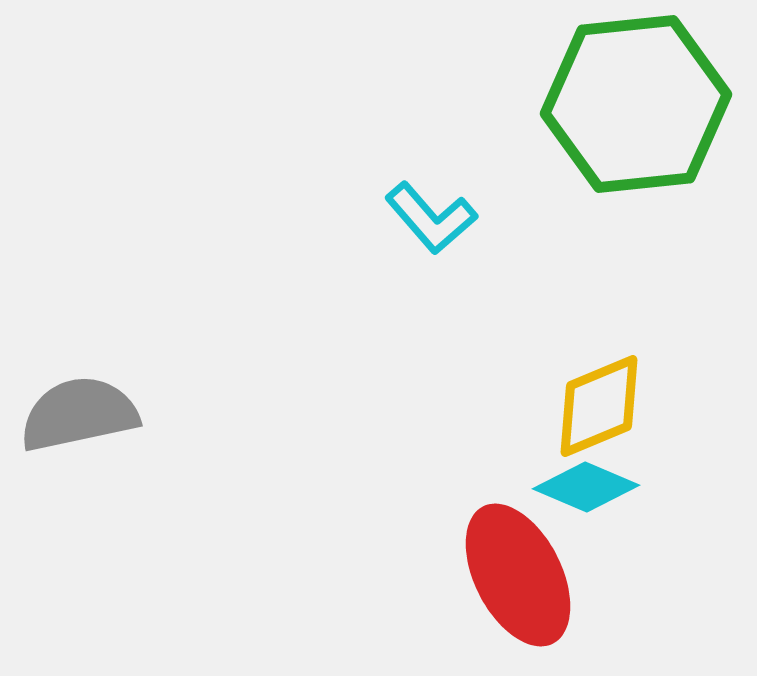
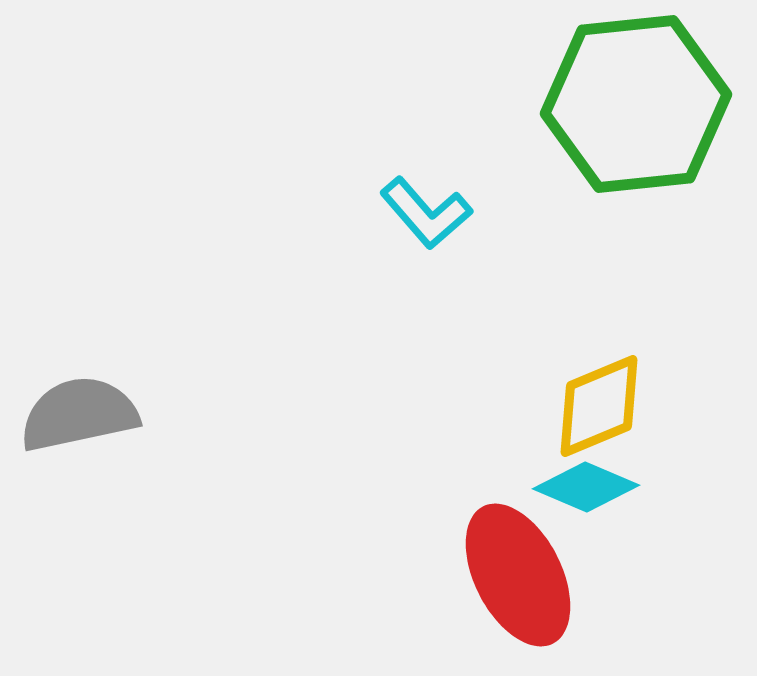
cyan L-shape: moved 5 px left, 5 px up
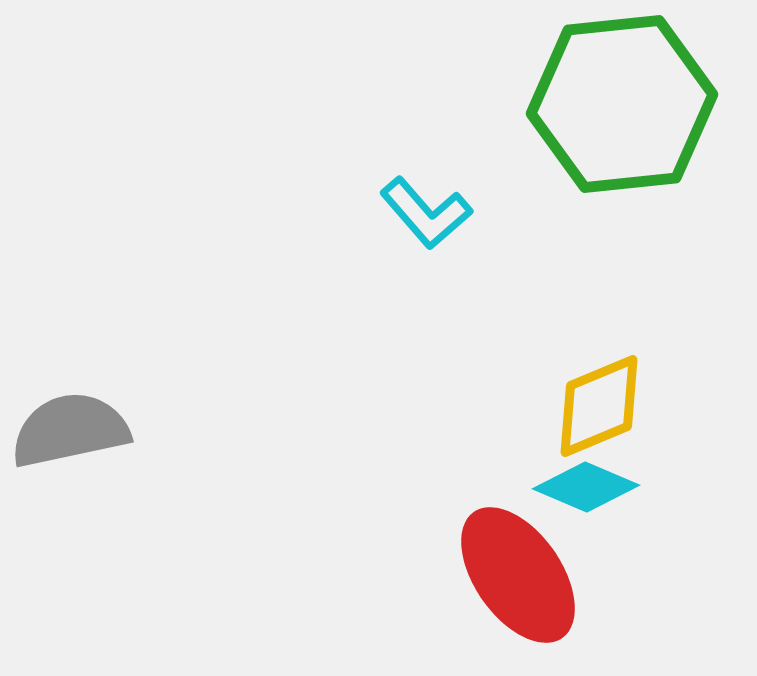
green hexagon: moved 14 px left
gray semicircle: moved 9 px left, 16 px down
red ellipse: rotated 8 degrees counterclockwise
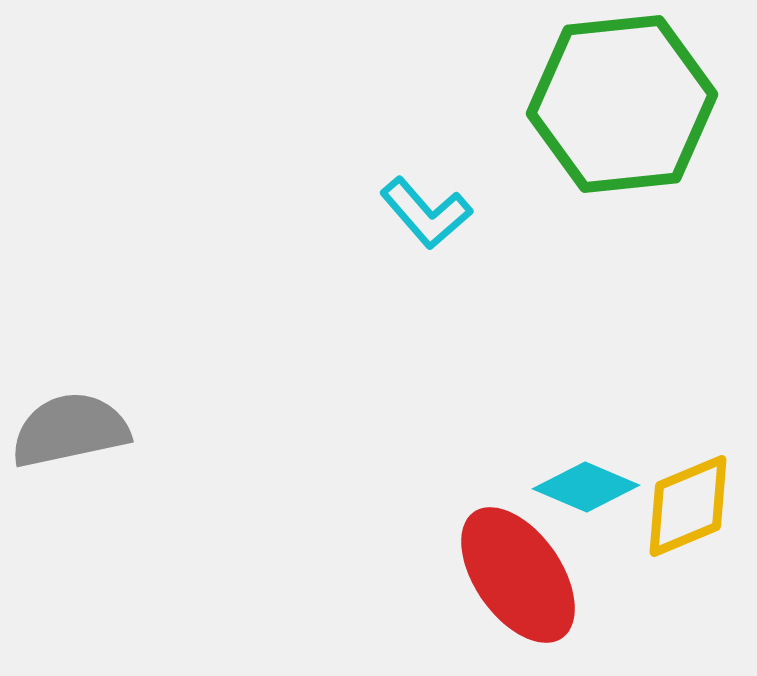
yellow diamond: moved 89 px right, 100 px down
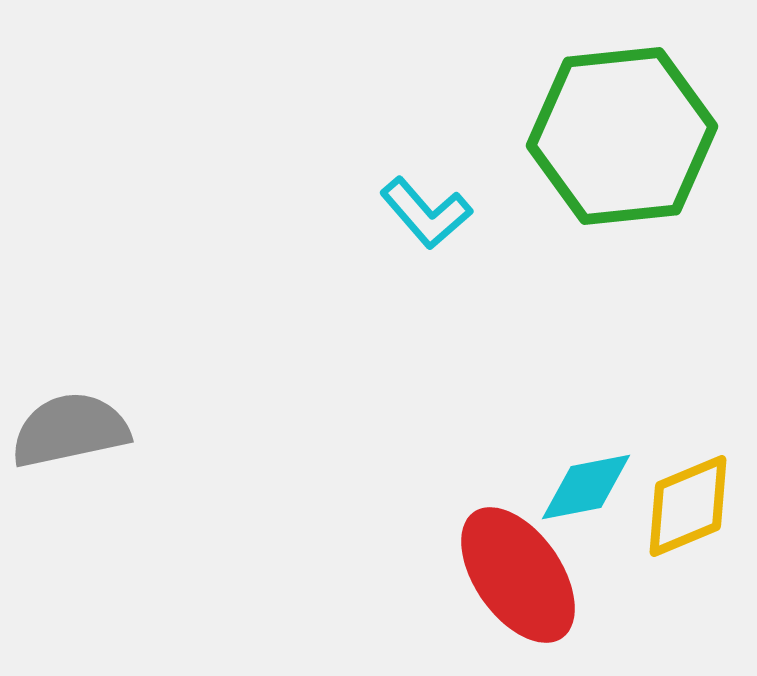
green hexagon: moved 32 px down
cyan diamond: rotated 34 degrees counterclockwise
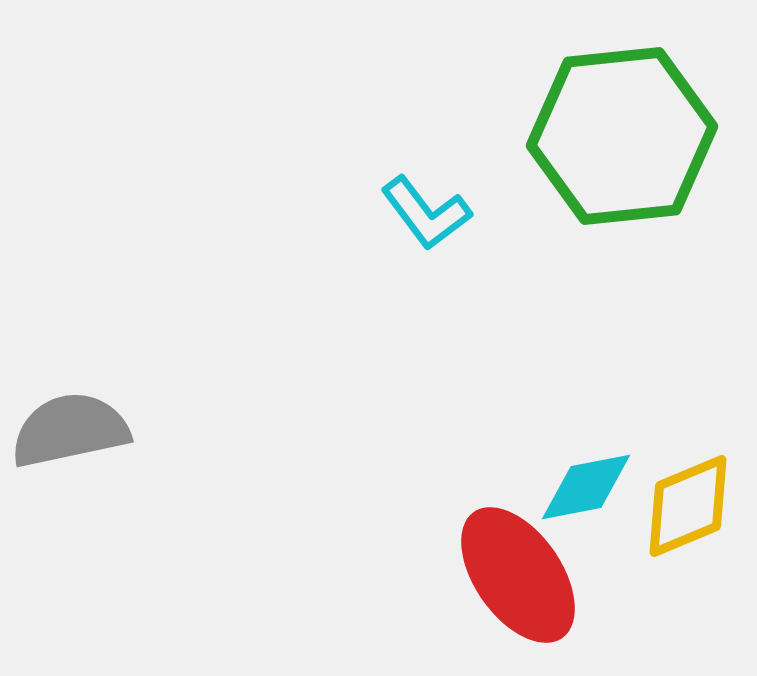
cyan L-shape: rotated 4 degrees clockwise
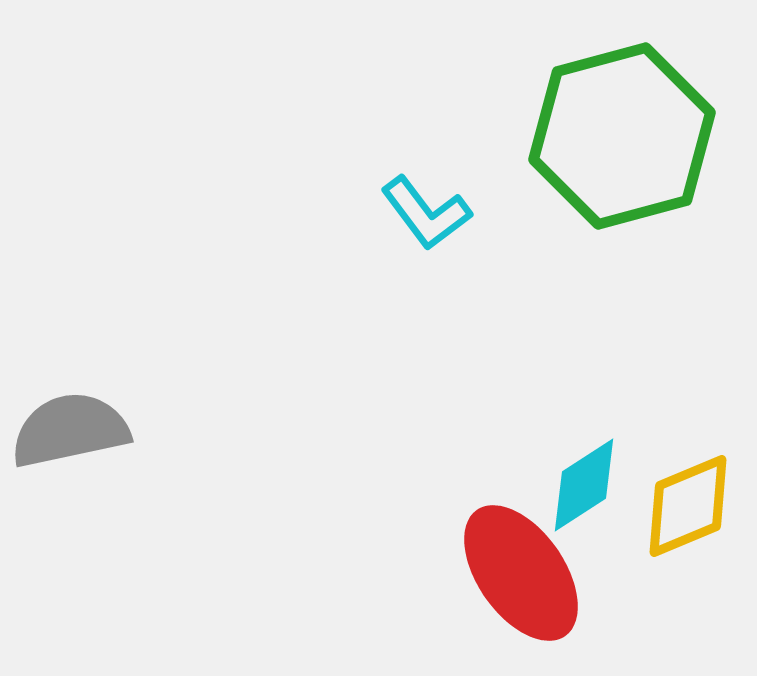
green hexagon: rotated 9 degrees counterclockwise
cyan diamond: moved 2 px left, 2 px up; rotated 22 degrees counterclockwise
red ellipse: moved 3 px right, 2 px up
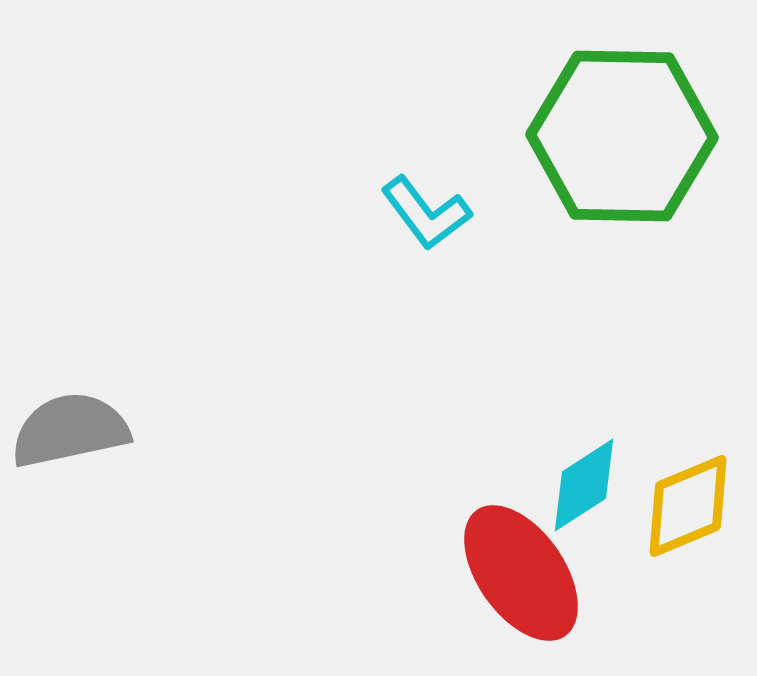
green hexagon: rotated 16 degrees clockwise
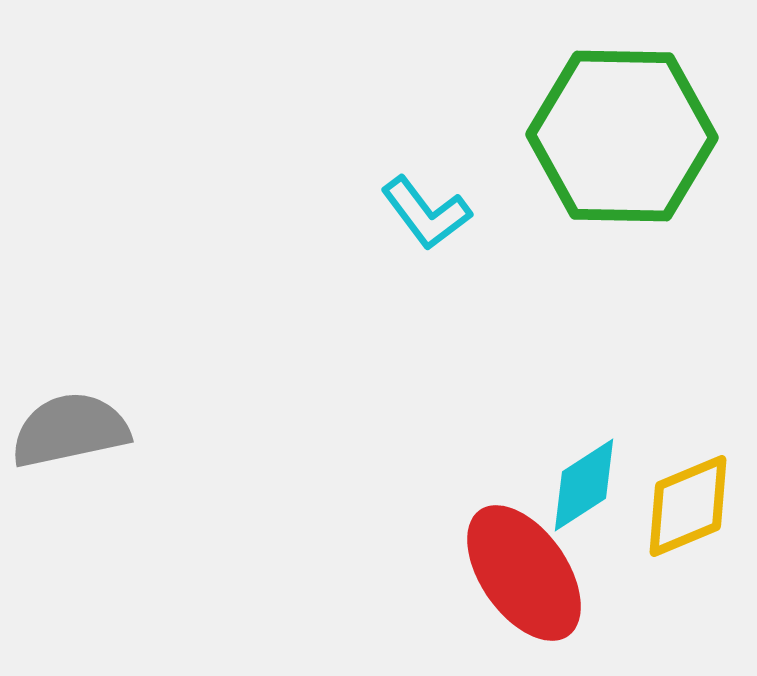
red ellipse: moved 3 px right
